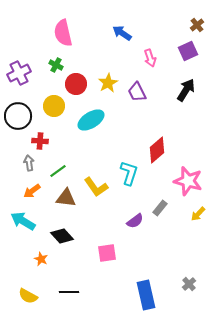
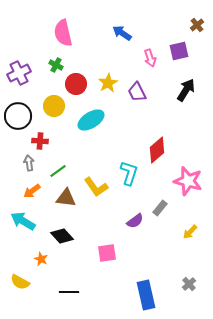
purple square: moved 9 px left; rotated 12 degrees clockwise
yellow arrow: moved 8 px left, 18 px down
yellow semicircle: moved 8 px left, 14 px up
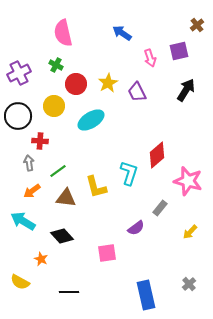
red diamond: moved 5 px down
yellow L-shape: rotated 20 degrees clockwise
purple semicircle: moved 1 px right, 7 px down
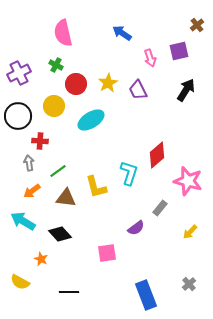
purple trapezoid: moved 1 px right, 2 px up
black diamond: moved 2 px left, 2 px up
blue rectangle: rotated 8 degrees counterclockwise
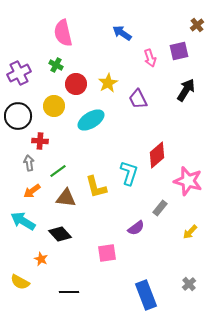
purple trapezoid: moved 9 px down
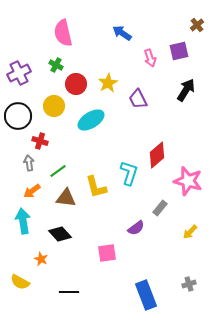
red cross: rotated 14 degrees clockwise
cyan arrow: rotated 50 degrees clockwise
gray cross: rotated 24 degrees clockwise
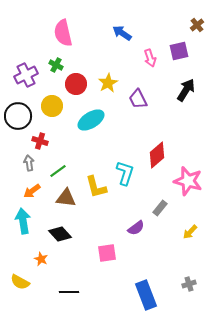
purple cross: moved 7 px right, 2 px down
yellow circle: moved 2 px left
cyan L-shape: moved 4 px left
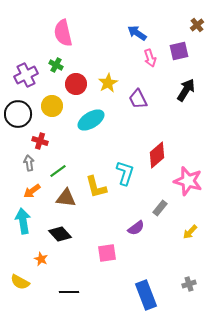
blue arrow: moved 15 px right
black circle: moved 2 px up
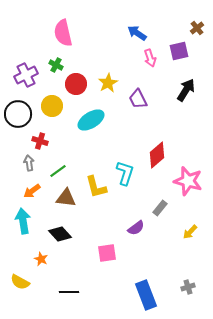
brown cross: moved 3 px down
gray cross: moved 1 px left, 3 px down
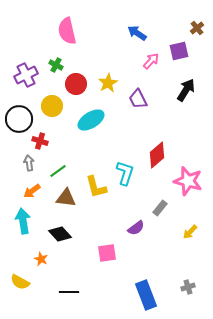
pink semicircle: moved 4 px right, 2 px up
pink arrow: moved 1 px right, 3 px down; rotated 120 degrees counterclockwise
black circle: moved 1 px right, 5 px down
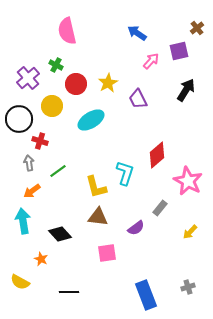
purple cross: moved 2 px right, 3 px down; rotated 15 degrees counterclockwise
pink star: rotated 12 degrees clockwise
brown triangle: moved 32 px right, 19 px down
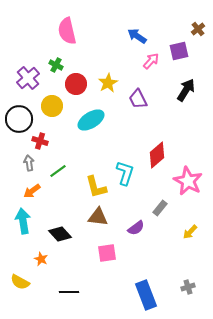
brown cross: moved 1 px right, 1 px down
blue arrow: moved 3 px down
